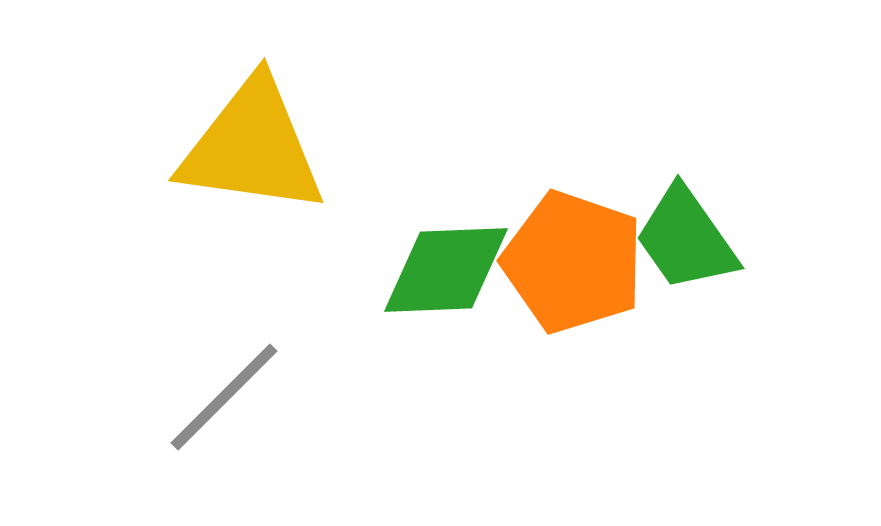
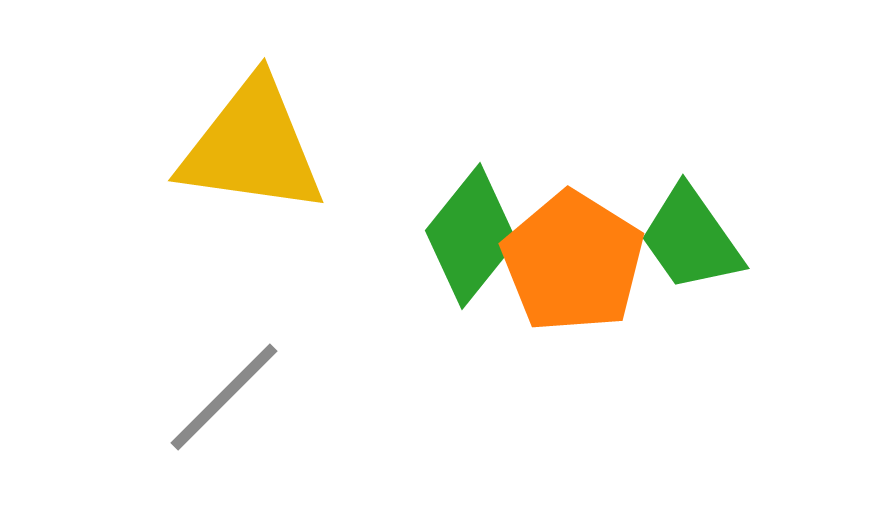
green trapezoid: moved 5 px right
orange pentagon: rotated 13 degrees clockwise
green diamond: moved 25 px right, 34 px up; rotated 49 degrees counterclockwise
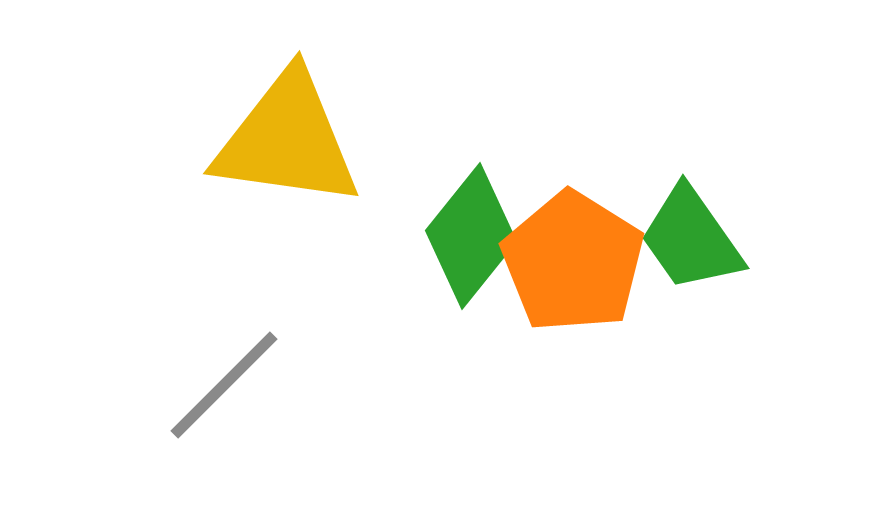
yellow triangle: moved 35 px right, 7 px up
gray line: moved 12 px up
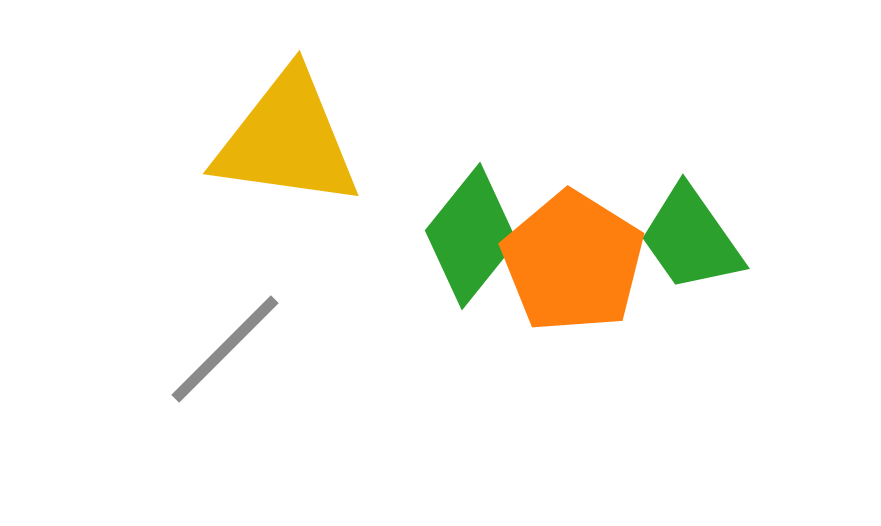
gray line: moved 1 px right, 36 px up
